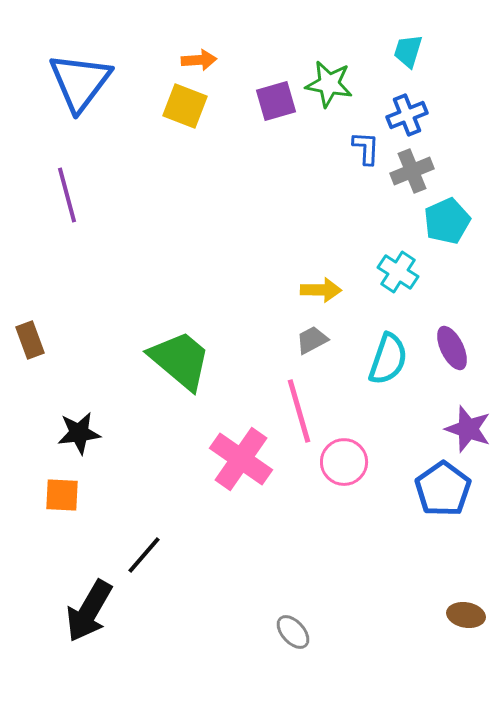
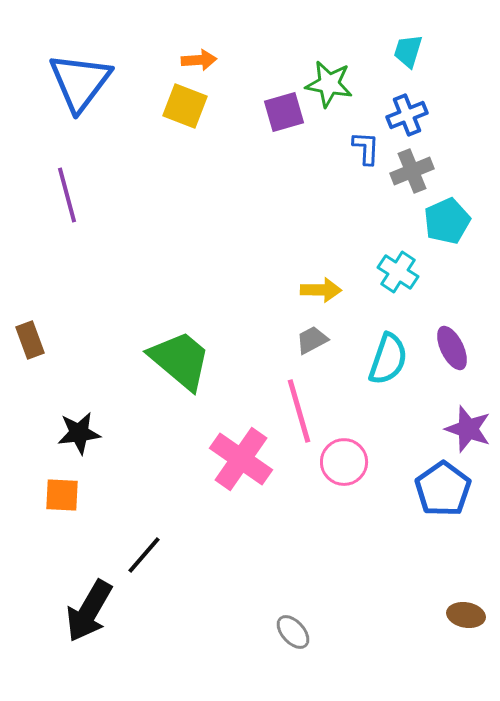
purple square: moved 8 px right, 11 px down
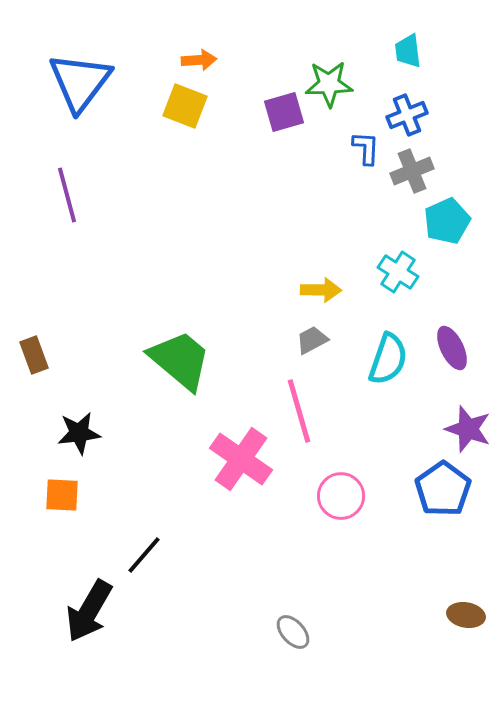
cyan trapezoid: rotated 24 degrees counterclockwise
green star: rotated 12 degrees counterclockwise
brown rectangle: moved 4 px right, 15 px down
pink circle: moved 3 px left, 34 px down
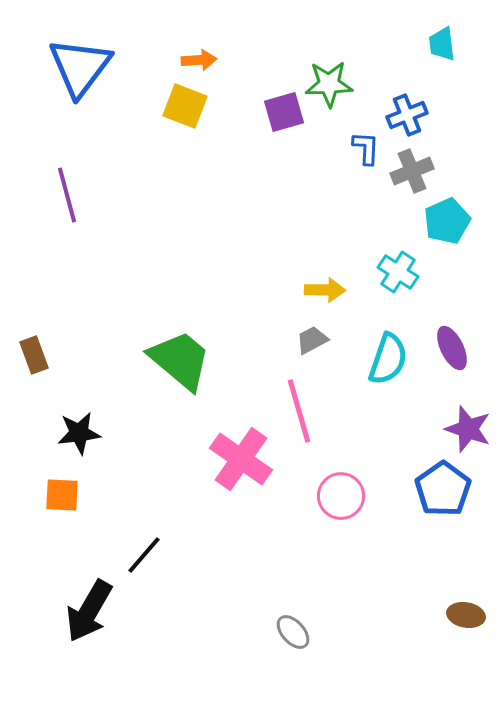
cyan trapezoid: moved 34 px right, 7 px up
blue triangle: moved 15 px up
yellow arrow: moved 4 px right
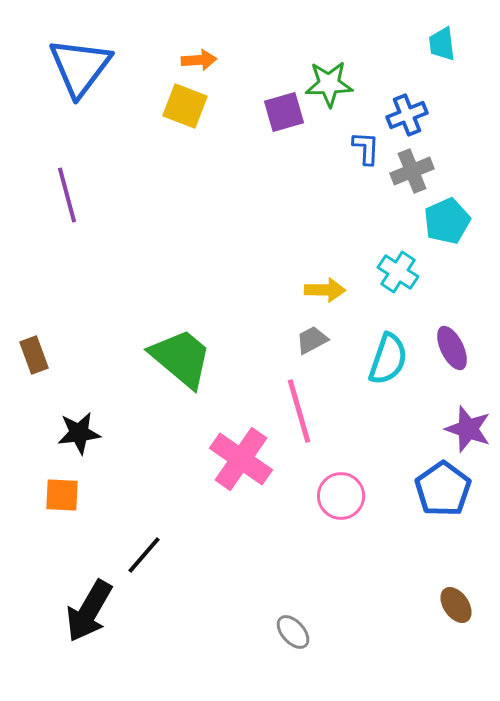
green trapezoid: moved 1 px right, 2 px up
brown ellipse: moved 10 px left, 10 px up; rotated 45 degrees clockwise
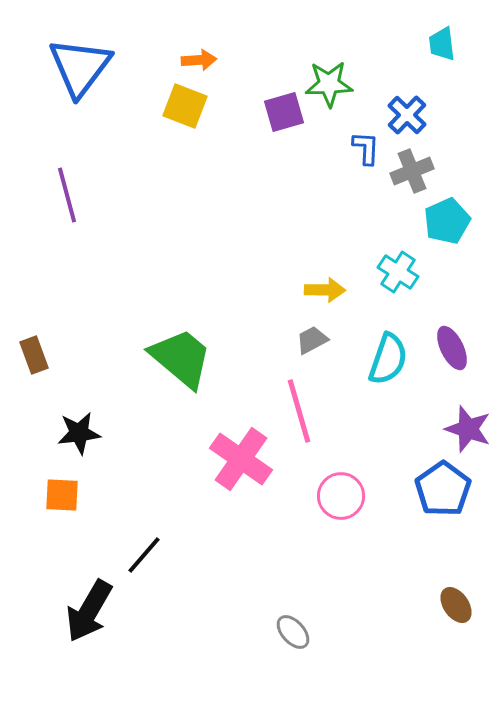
blue cross: rotated 24 degrees counterclockwise
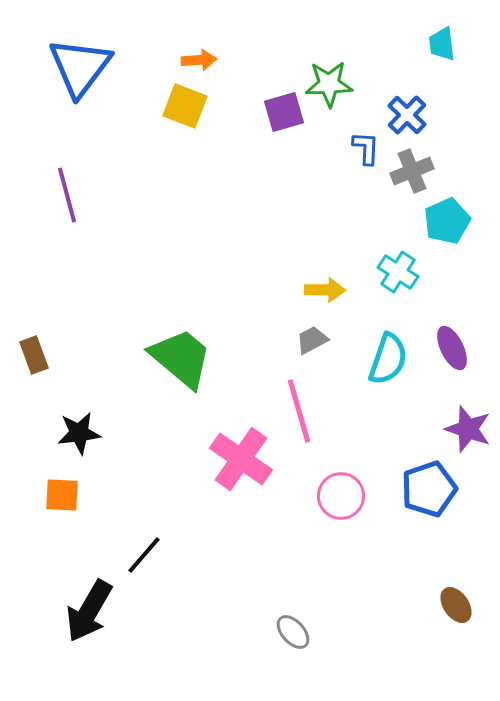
blue pentagon: moved 14 px left; rotated 16 degrees clockwise
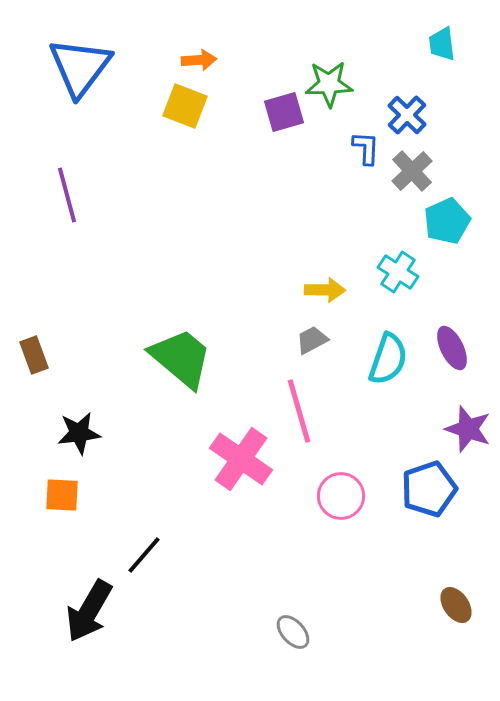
gray cross: rotated 21 degrees counterclockwise
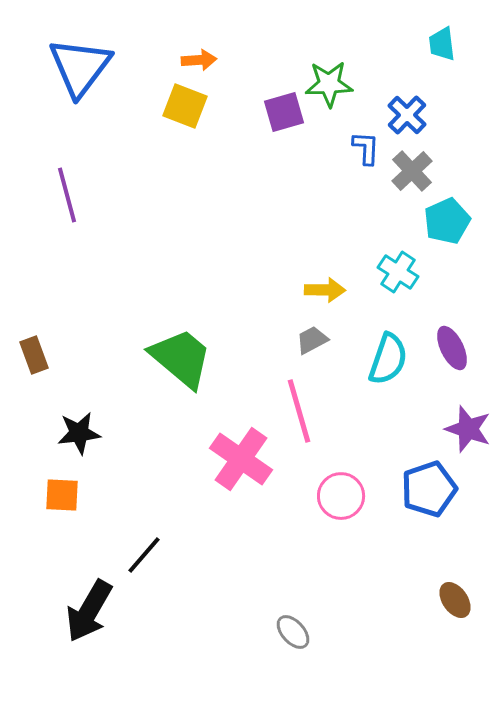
brown ellipse: moved 1 px left, 5 px up
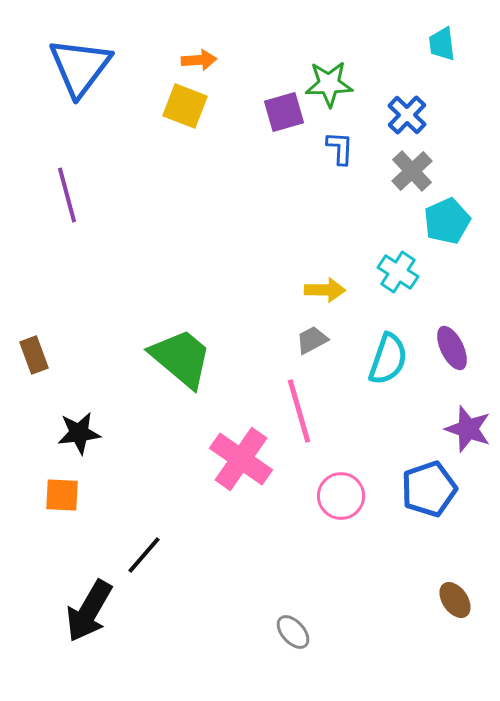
blue L-shape: moved 26 px left
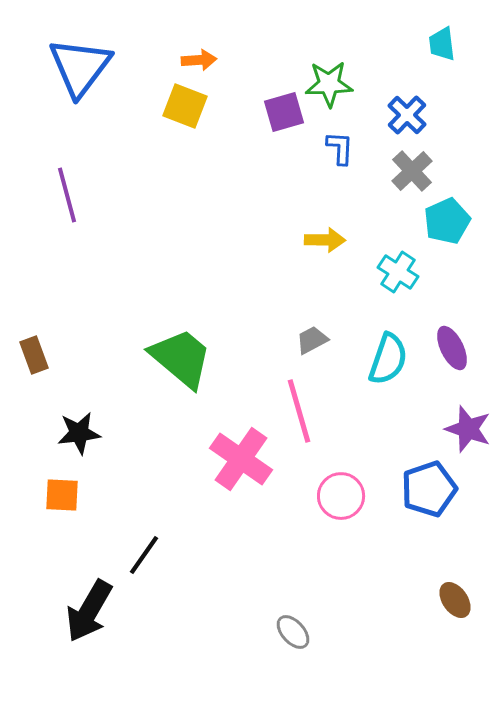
yellow arrow: moved 50 px up
black line: rotated 6 degrees counterclockwise
